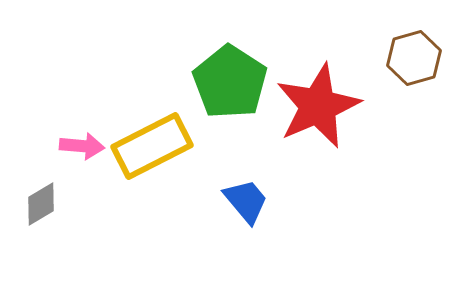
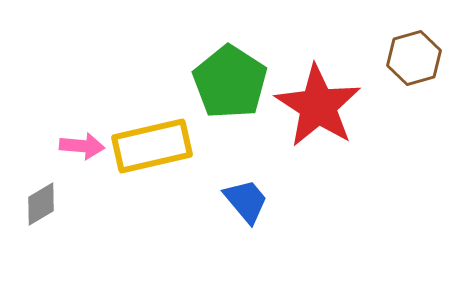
red star: rotated 16 degrees counterclockwise
yellow rectangle: rotated 14 degrees clockwise
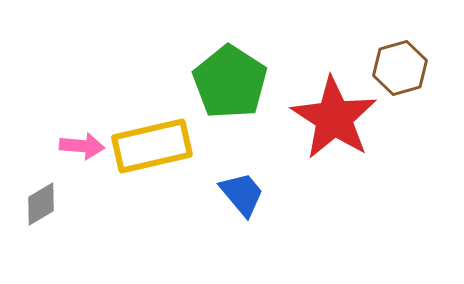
brown hexagon: moved 14 px left, 10 px down
red star: moved 16 px right, 12 px down
blue trapezoid: moved 4 px left, 7 px up
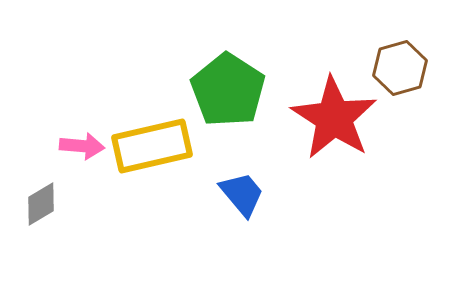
green pentagon: moved 2 px left, 8 px down
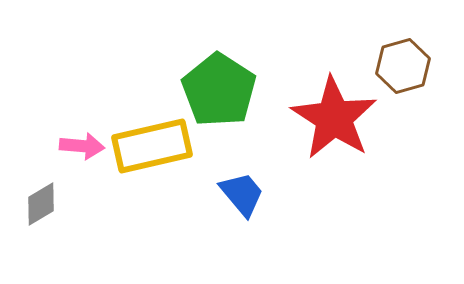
brown hexagon: moved 3 px right, 2 px up
green pentagon: moved 9 px left
